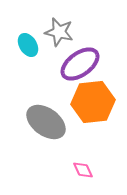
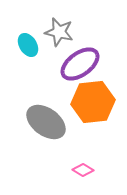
pink diamond: rotated 35 degrees counterclockwise
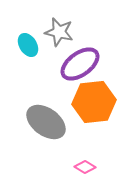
orange hexagon: moved 1 px right
pink diamond: moved 2 px right, 3 px up
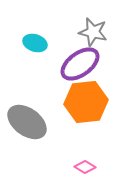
gray star: moved 34 px right
cyan ellipse: moved 7 px right, 2 px up; rotated 40 degrees counterclockwise
orange hexagon: moved 8 px left
gray ellipse: moved 19 px left
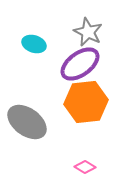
gray star: moved 5 px left; rotated 12 degrees clockwise
cyan ellipse: moved 1 px left, 1 px down
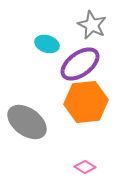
gray star: moved 4 px right, 7 px up
cyan ellipse: moved 13 px right
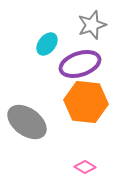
gray star: rotated 28 degrees clockwise
cyan ellipse: rotated 70 degrees counterclockwise
purple ellipse: rotated 18 degrees clockwise
orange hexagon: rotated 12 degrees clockwise
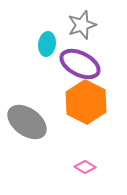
gray star: moved 10 px left
cyan ellipse: rotated 30 degrees counterclockwise
purple ellipse: rotated 45 degrees clockwise
orange hexagon: rotated 21 degrees clockwise
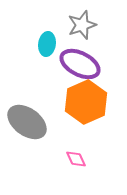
orange hexagon: rotated 9 degrees clockwise
pink diamond: moved 9 px left, 8 px up; rotated 35 degrees clockwise
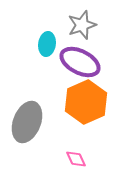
purple ellipse: moved 2 px up
gray ellipse: rotated 75 degrees clockwise
